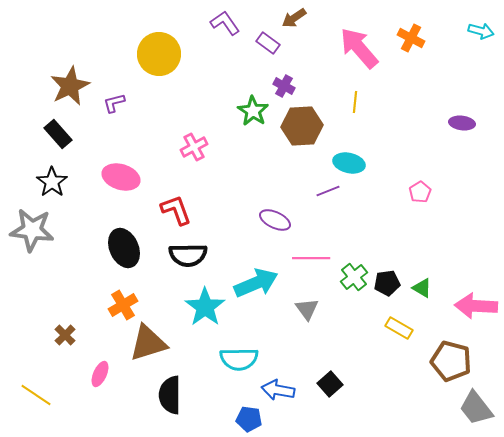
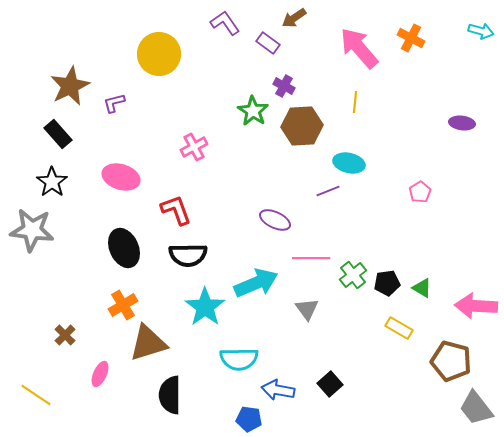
green cross at (354, 277): moved 1 px left, 2 px up
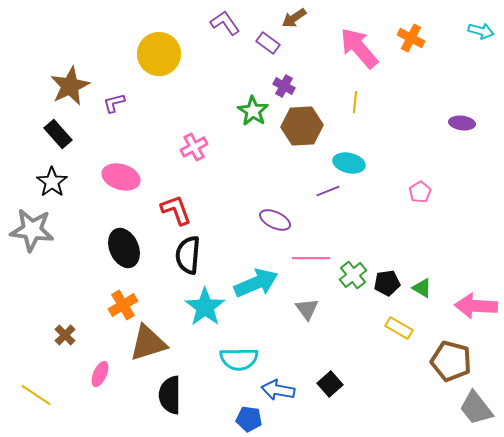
black semicircle at (188, 255): rotated 96 degrees clockwise
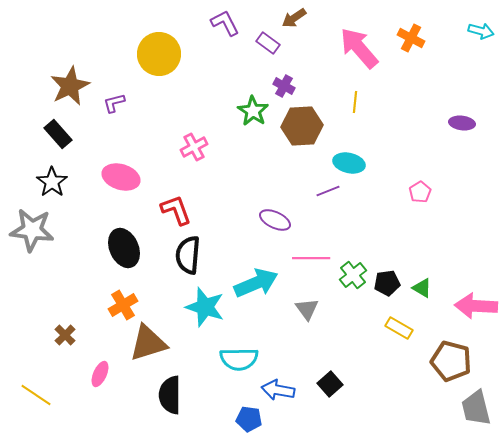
purple L-shape at (225, 23): rotated 8 degrees clockwise
cyan star at (205, 307): rotated 18 degrees counterclockwise
gray trapezoid at (476, 408): rotated 24 degrees clockwise
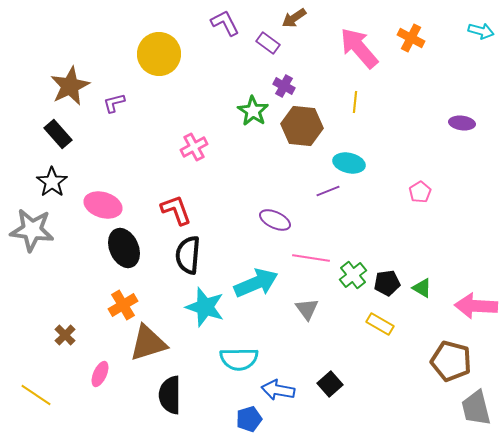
brown hexagon at (302, 126): rotated 9 degrees clockwise
pink ellipse at (121, 177): moved 18 px left, 28 px down
pink line at (311, 258): rotated 9 degrees clockwise
yellow rectangle at (399, 328): moved 19 px left, 4 px up
blue pentagon at (249, 419): rotated 25 degrees counterclockwise
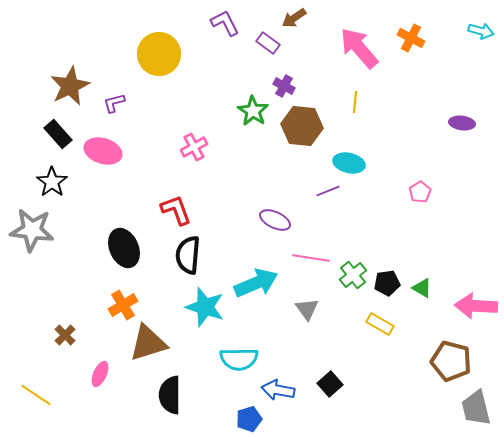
pink ellipse at (103, 205): moved 54 px up
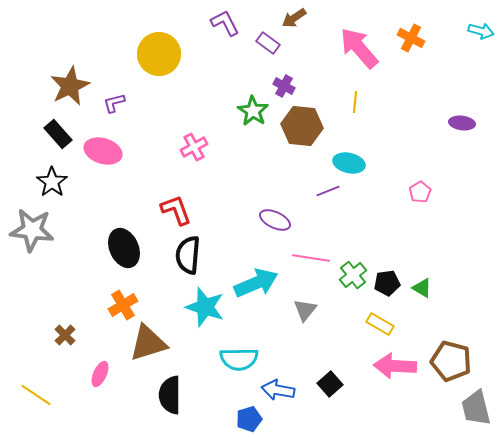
pink arrow at (476, 306): moved 81 px left, 60 px down
gray triangle at (307, 309): moved 2 px left, 1 px down; rotated 15 degrees clockwise
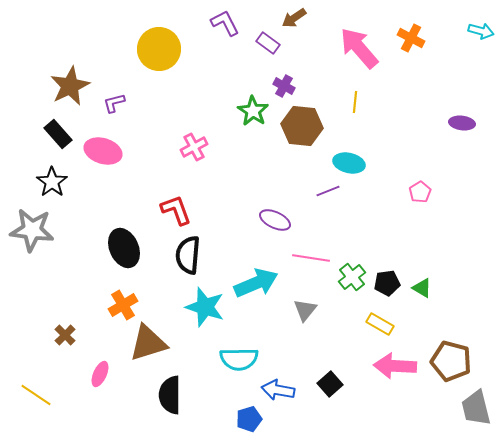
yellow circle at (159, 54): moved 5 px up
green cross at (353, 275): moved 1 px left, 2 px down
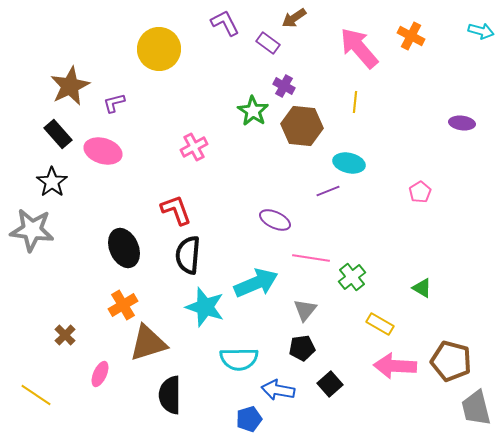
orange cross at (411, 38): moved 2 px up
black pentagon at (387, 283): moved 85 px left, 65 px down
